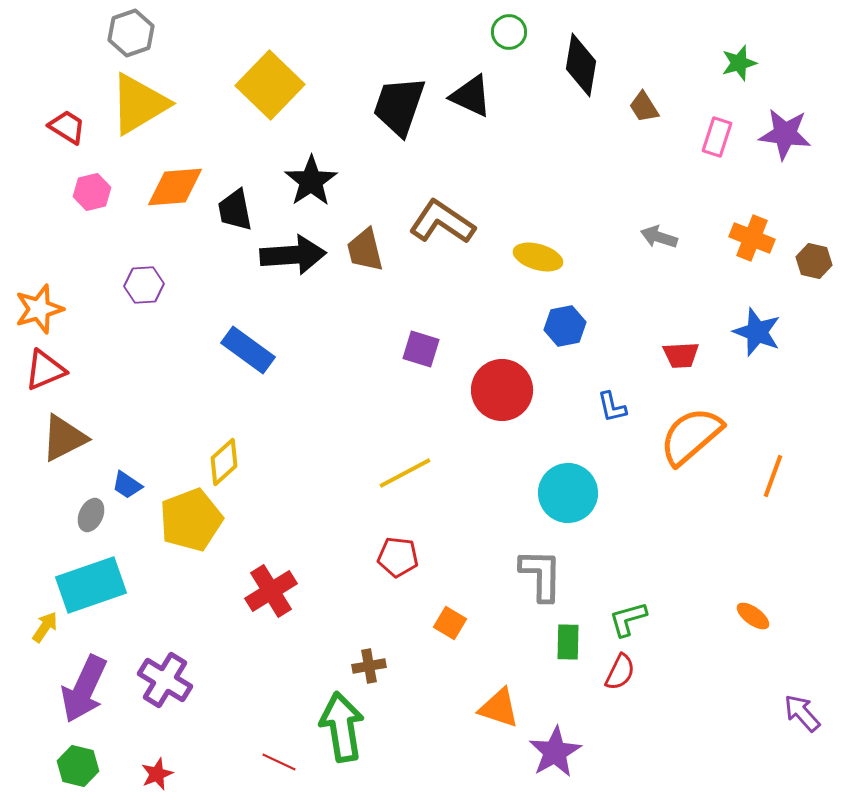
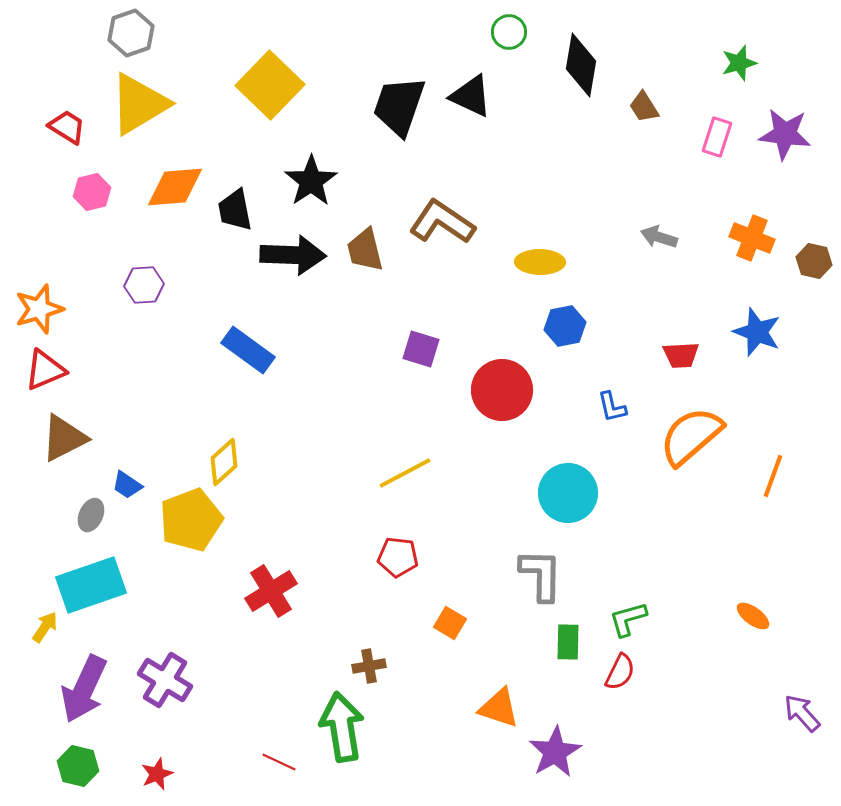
black arrow at (293, 255): rotated 6 degrees clockwise
yellow ellipse at (538, 257): moved 2 px right, 5 px down; rotated 15 degrees counterclockwise
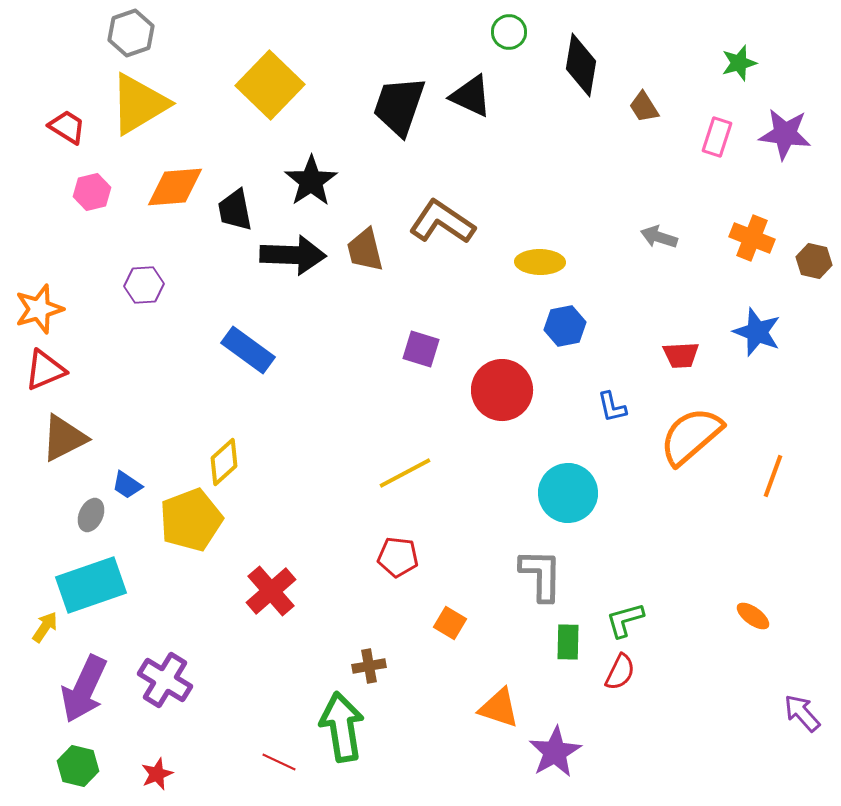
red cross at (271, 591): rotated 9 degrees counterclockwise
green L-shape at (628, 619): moved 3 px left, 1 px down
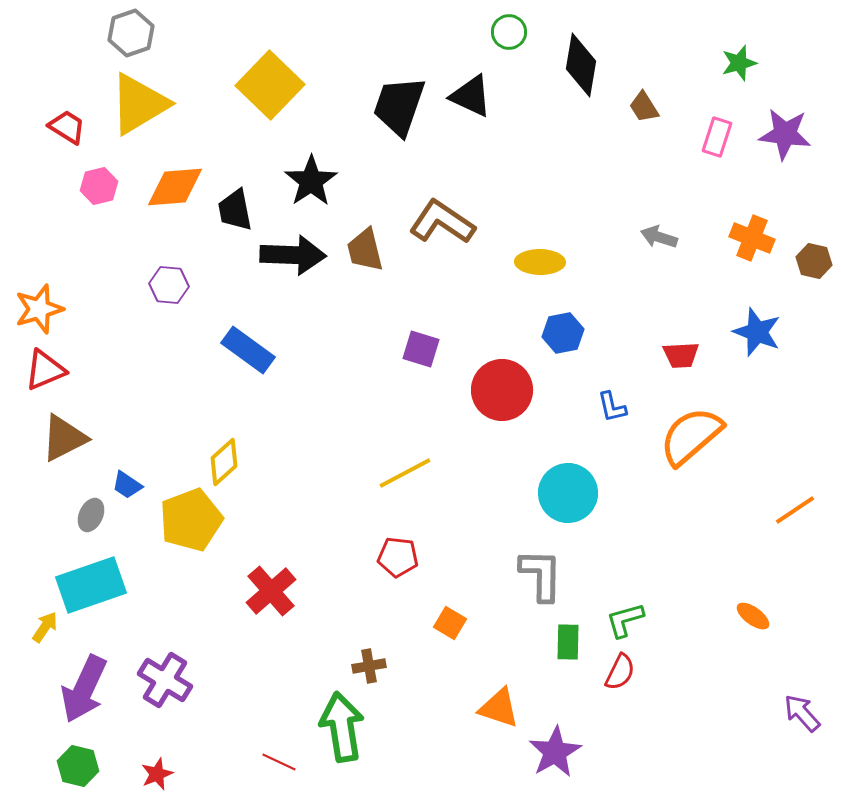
pink hexagon at (92, 192): moved 7 px right, 6 px up
purple hexagon at (144, 285): moved 25 px right; rotated 9 degrees clockwise
blue hexagon at (565, 326): moved 2 px left, 7 px down
orange line at (773, 476): moved 22 px right, 34 px down; rotated 36 degrees clockwise
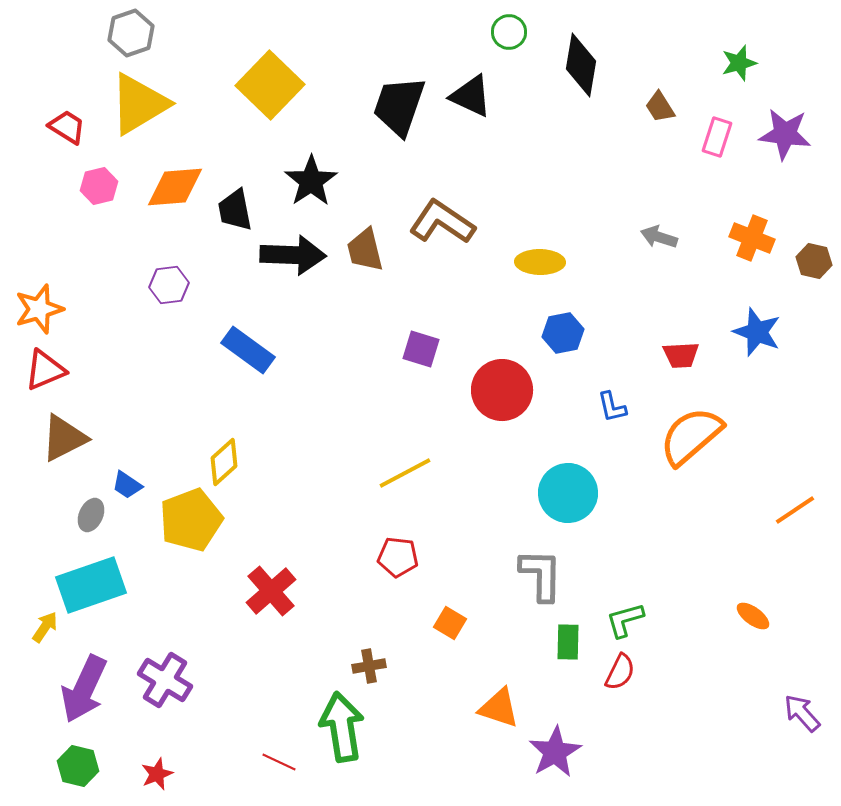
brown trapezoid at (644, 107): moved 16 px right
purple hexagon at (169, 285): rotated 12 degrees counterclockwise
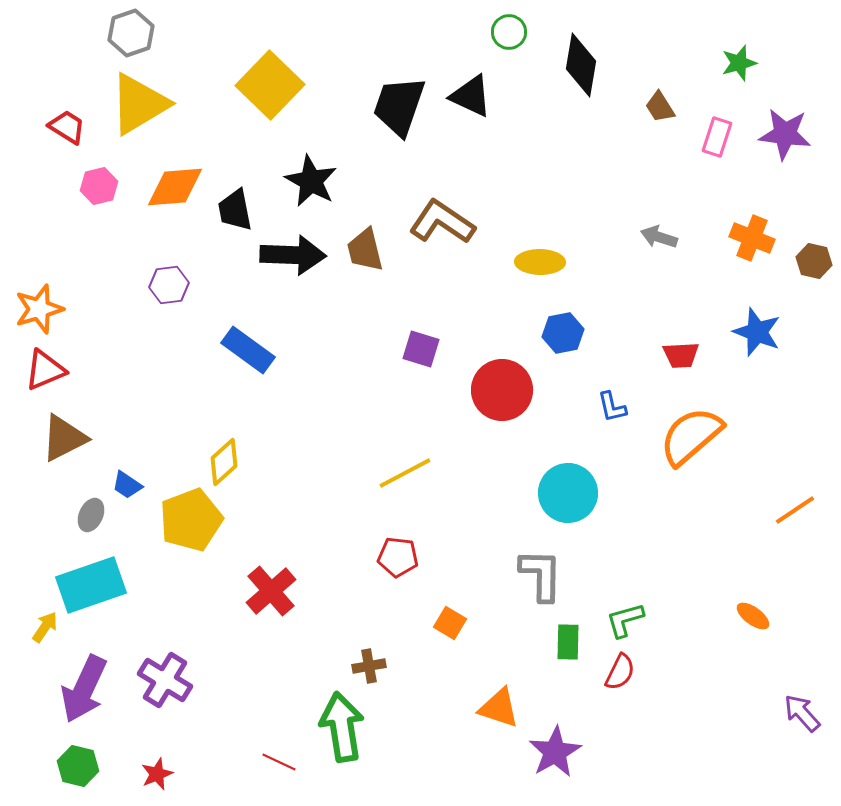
black star at (311, 181): rotated 10 degrees counterclockwise
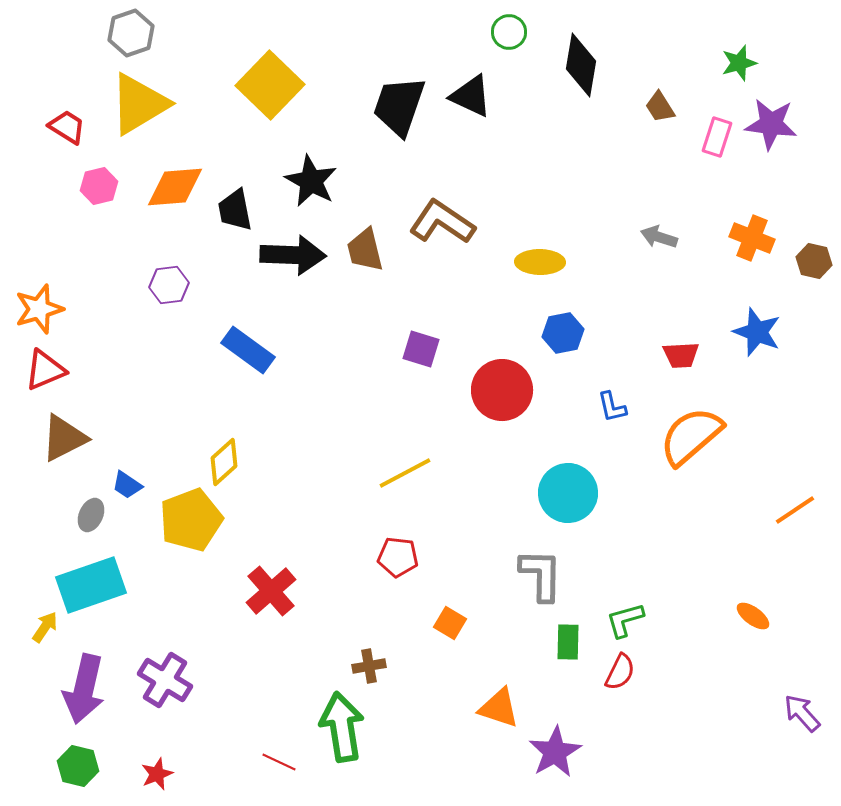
purple star at (785, 134): moved 14 px left, 10 px up
purple arrow at (84, 689): rotated 12 degrees counterclockwise
